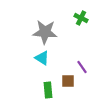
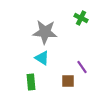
green rectangle: moved 17 px left, 8 px up
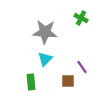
cyan triangle: moved 3 px right, 1 px down; rotated 42 degrees clockwise
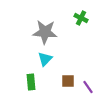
purple line: moved 6 px right, 20 px down
